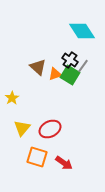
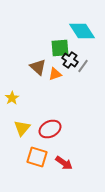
green square: moved 10 px left, 27 px up; rotated 36 degrees counterclockwise
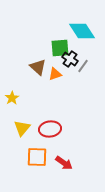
black cross: moved 1 px up
red ellipse: rotated 20 degrees clockwise
orange square: rotated 15 degrees counterclockwise
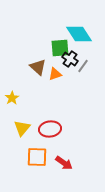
cyan diamond: moved 3 px left, 3 px down
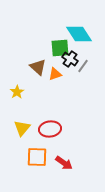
yellow star: moved 5 px right, 6 px up
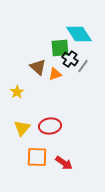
red ellipse: moved 3 px up
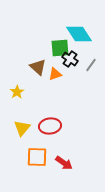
gray line: moved 8 px right, 1 px up
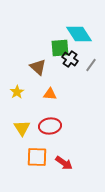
orange triangle: moved 5 px left, 20 px down; rotated 24 degrees clockwise
yellow triangle: rotated 12 degrees counterclockwise
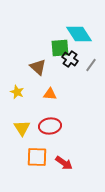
yellow star: rotated 16 degrees counterclockwise
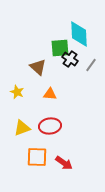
cyan diamond: rotated 32 degrees clockwise
yellow triangle: rotated 42 degrees clockwise
